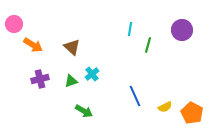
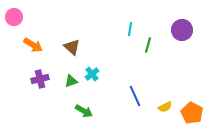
pink circle: moved 7 px up
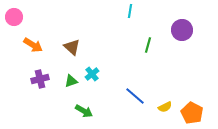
cyan line: moved 18 px up
blue line: rotated 25 degrees counterclockwise
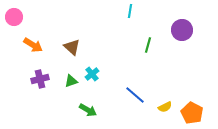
blue line: moved 1 px up
green arrow: moved 4 px right, 1 px up
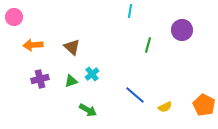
orange arrow: rotated 144 degrees clockwise
orange pentagon: moved 12 px right, 8 px up
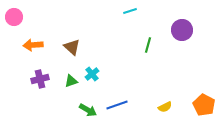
cyan line: rotated 64 degrees clockwise
blue line: moved 18 px left, 10 px down; rotated 60 degrees counterclockwise
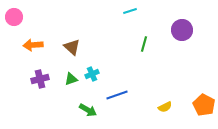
green line: moved 4 px left, 1 px up
cyan cross: rotated 16 degrees clockwise
green triangle: moved 2 px up
blue line: moved 10 px up
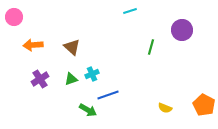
green line: moved 7 px right, 3 px down
purple cross: rotated 18 degrees counterclockwise
blue line: moved 9 px left
yellow semicircle: moved 1 px down; rotated 48 degrees clockwise
